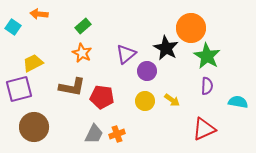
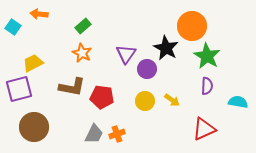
orange circle: moved 1 px right, 2 px up
purple triangle: rotated 15 degrees counterclockwise
purple circle: moved 2 px up
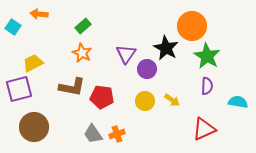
gray trapezoid: moved 1 px left; rotated 120 degrees clockwise
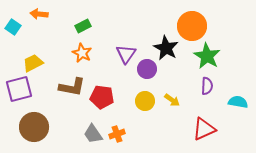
green rectangle: rotated 14 degrees clockwise
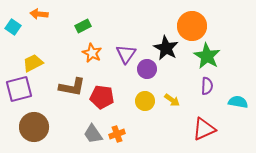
orange star: moved 10 px right
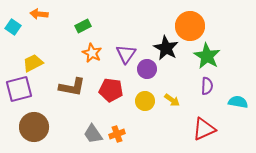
orange circle: moved 2 px left
red pentagon: moved 9 px right, 7 px up
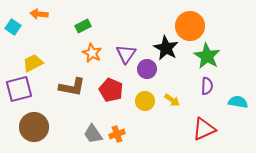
red pentagon: rotated 15 degrees clockwise
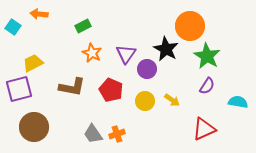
black star: moved 1 px down
purple semicircle: rotated 30 degrees clockwise
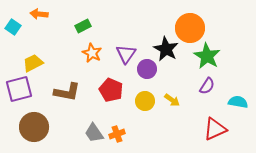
orange circle: moved 2 px down
brown L-shape: moved 5 px left, 5 px down
red triangle: moved 11 px right
gray trapezoid: moved 1 px right, 1 px up
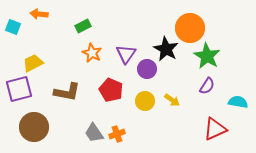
cyan square: rotated 14 degrees counterclockwise
